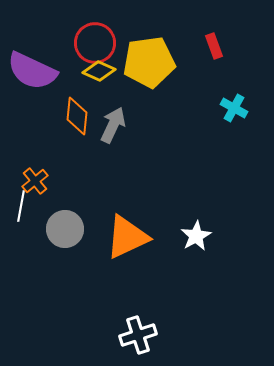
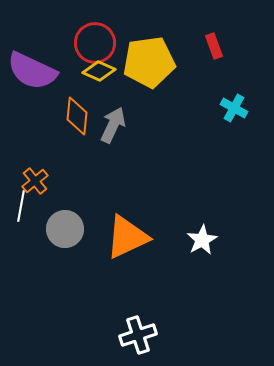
white star: moved 6 px right, 4 px down
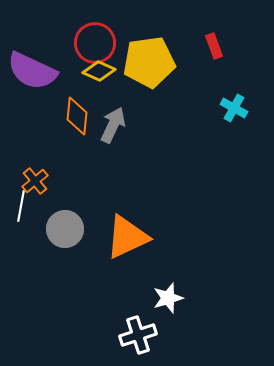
white star: moved 34 px left, 58 px down; rotated 12 degrees clockwise
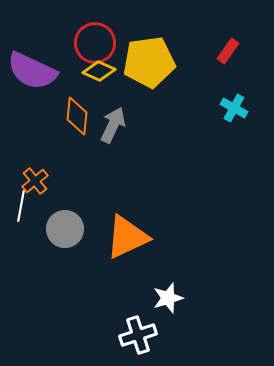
red rectangle: moved 14 px right, 5 px down; rotated 55 degrees clockwise
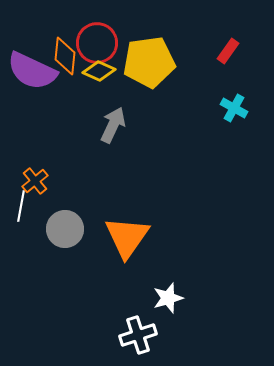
red circle: moved 2 px right
orange diamond: moved 12 px left, 60 px up
orange triangle: rotated 30 degrees counterclockwise
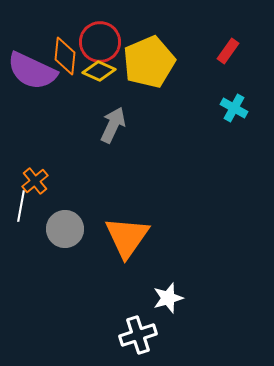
red circle: moved 3 px right, 1 px up
yellow pentagon: rotated 15 degrees counterclockwise
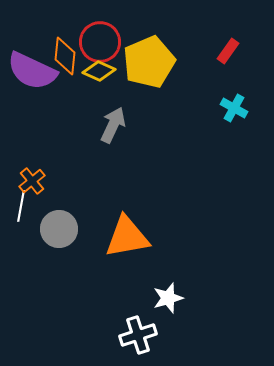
orange cross: moved 3 px left
gray circle: moved 6 px left
orange triangle: rotated 45 degrees clockwise
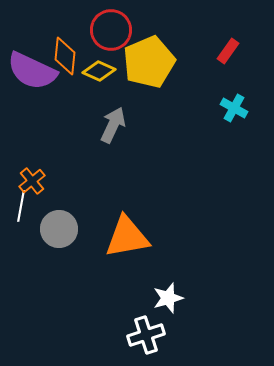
red circle: moved 11 px right, 12 px up
white cross: moved 8 px right
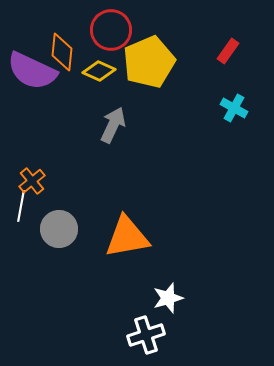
orange diamond: moved 3 px left, 4 px up
